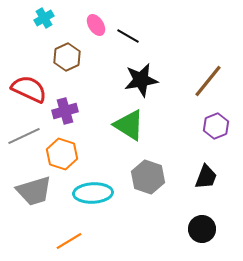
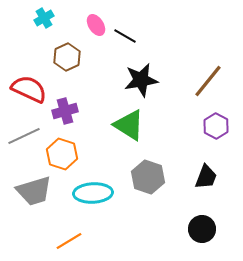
black line: moved 3 px left
purple hexagon: rotated 10 degrees counterclockwise
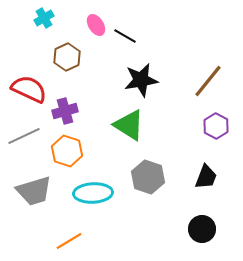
orange hexagon: moved 5 px right, 3 px up
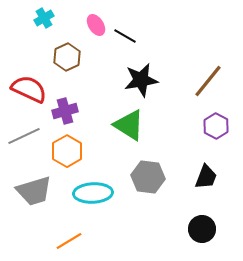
orange hexagon: rotated 12 degrees clockwise
gray hexagon: rotated 12 degrees counterclockwise
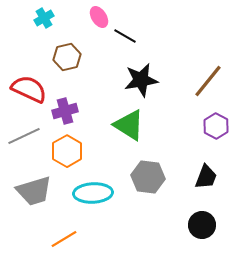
pink ellipse: moved 3 px right, 8 px up
brown hexagon: rotated 12 degrees clockwise
black circle: moved 4 px up
orange line: moved 5 px left, 2 px up
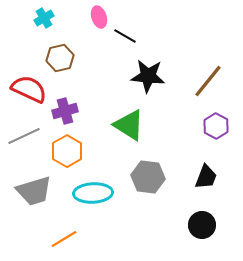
pink ellipse: rotated 15 degrees clockwise
brown hexagon: moved 7 px left, 1 px down
black star: moved 7 px right, 4 px up; rotated 16 degrees clockwise
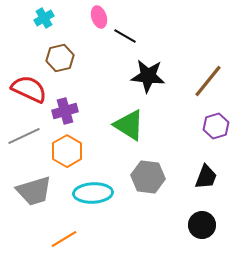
purple hexagon: rotated 15 degrees clockwise
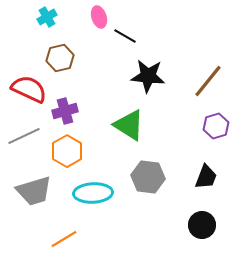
cyan cross: moved 3 px right, 1 px up
